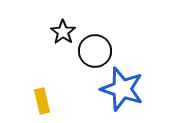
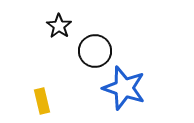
black star: moved 4 px left, 6 px up
blue star: moved 2 px right, 1 px up
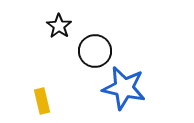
blue star: rotated 6 degrees counterclockwise
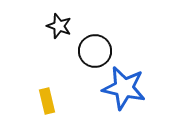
black star: rotated 15 degrees counterclockwise
yellow rectangle: moved 5 px right
